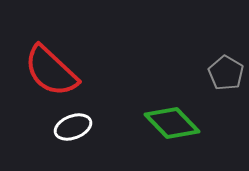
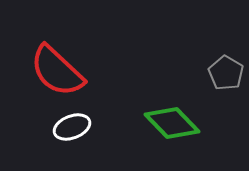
red semicircle: moved 6 px right
white ellipse: moved 1 px left
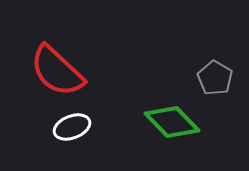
gray pentagon: moved 11 px left, 5 px down
green diamond: moved 1 px up
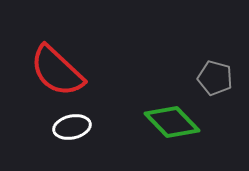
gray pentagon: rotated 16 degrees counterclockwise
white ellipse: rotated 9 degrees clockwise
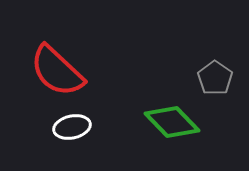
gray pentagon: rotated 20 degrees clockwise
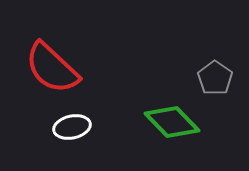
red semicircle: moved 5 px left, 3 px up
